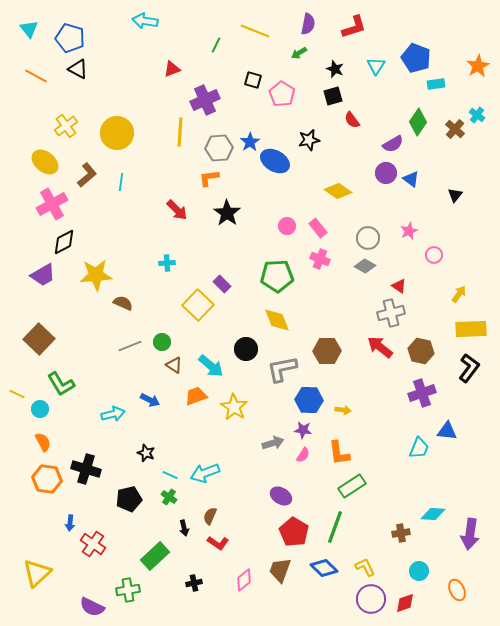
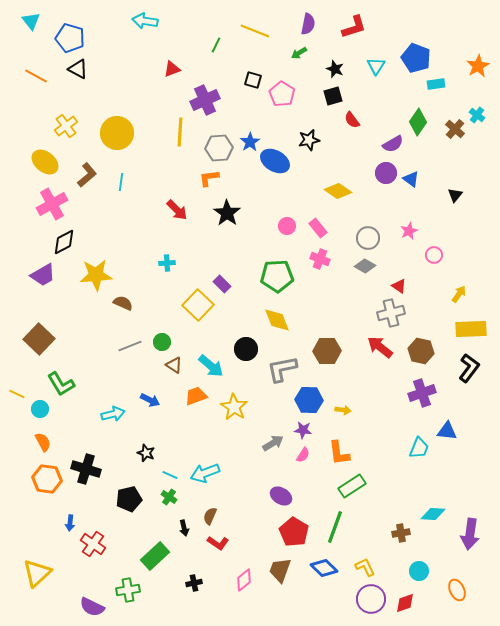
cyan triangle at (29, 29): moved 2 px right, 8 px up
gray arrow at (273, 443): rotated 15 degrees counterclockwise
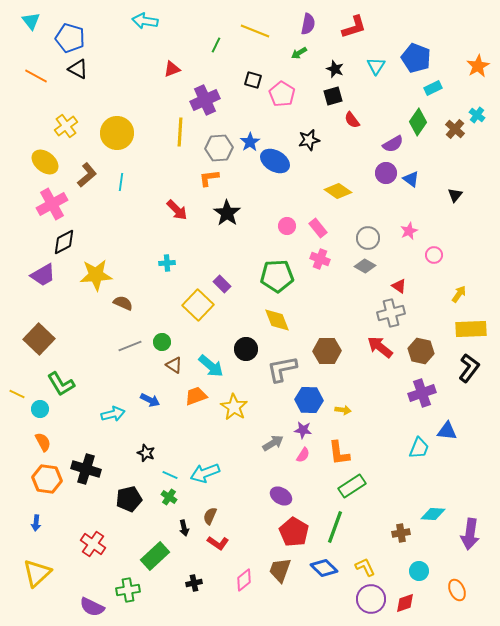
cyan rectangle at (436, 84): moved 3 px left, 4 px down; rotated 18 degrees counterclockwise
blue arrow at (70, 523): moved 34 px left
